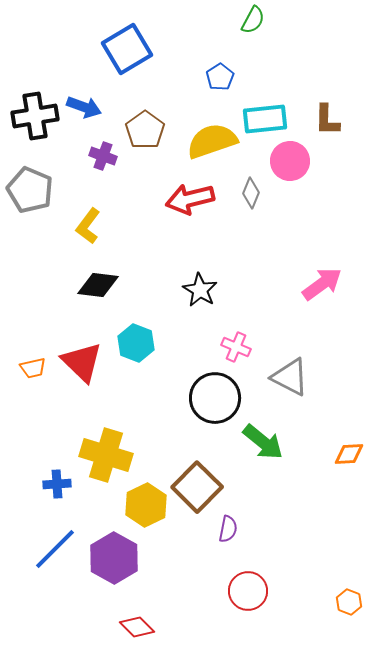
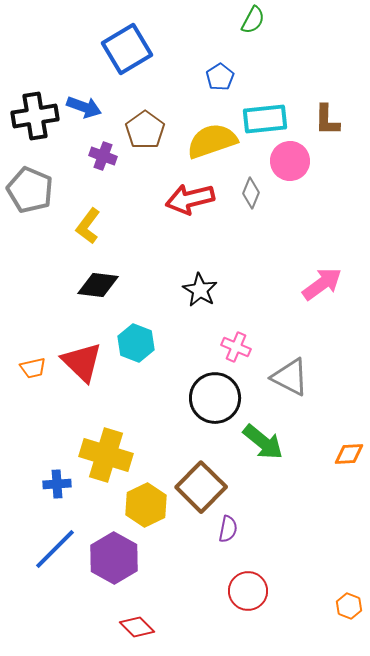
brown square: moved 4 px right
orange hexagon: moved 4 px down
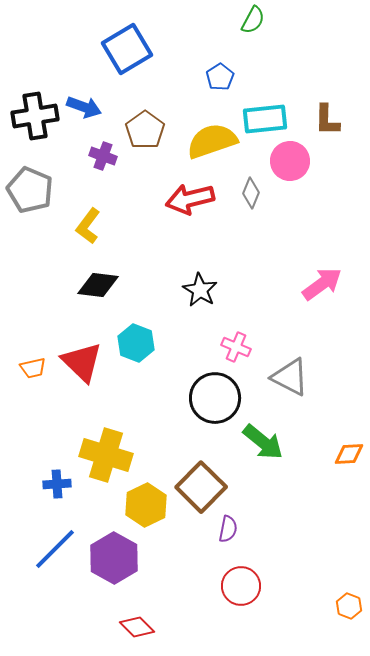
red circle: moved 7 px left, 5 px up
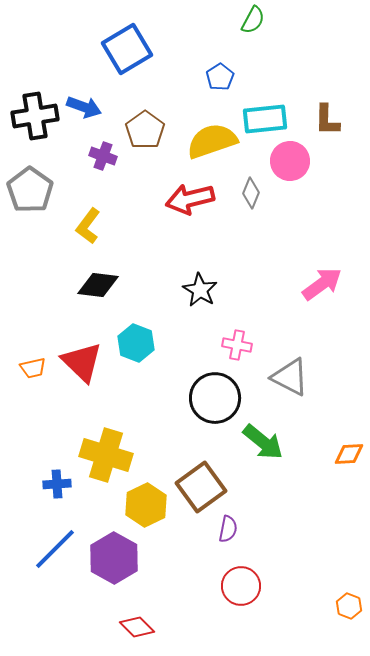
gray pentagon: rotated 12 degrees clockwise
pink cross: moved 1 px right, 2 px up; rotated 12 degrees counterclockwise
brown square: rotated 9 degrees clockwise
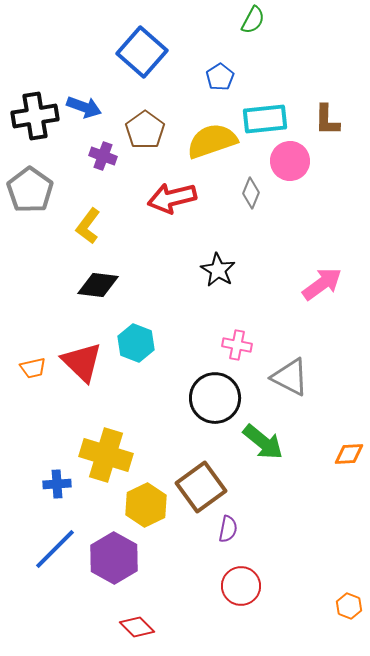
blue square: moved 15 px right, 3 px down; rotated 18 degrees counterclockwise
red arrow: moved 18 px left, 1 px up
black star: moved 18 px right, 20 px up
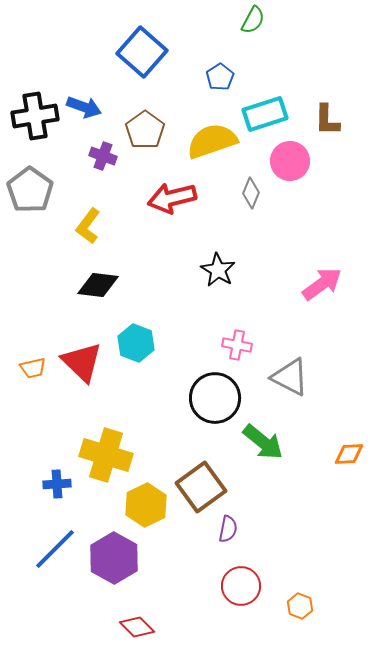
cyan rectangle: moved 5 px up; rotated 12 degrees counterclockwise
orange hexagon: moved 49 px left
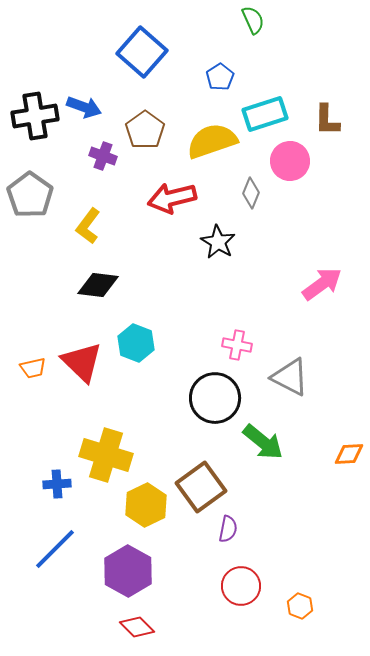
green semicircle: rotated 52 degrees counterclockwise
gray pentagon: moved 5 px down
black star: moved 28 px up
purple hexagon: moved 14 px right, 13 px down
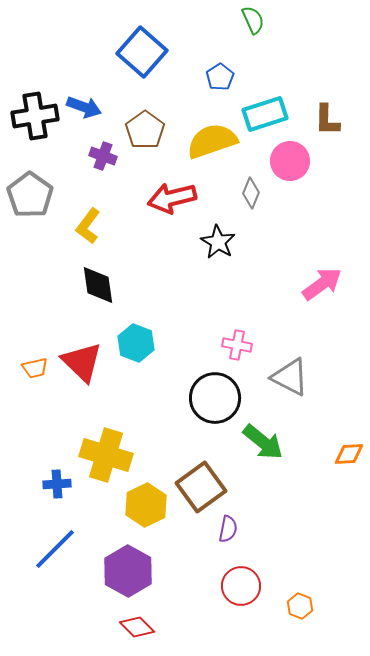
black diamond: rotated 75 degrees clockwise
orange trapezoid: moved 2 px right
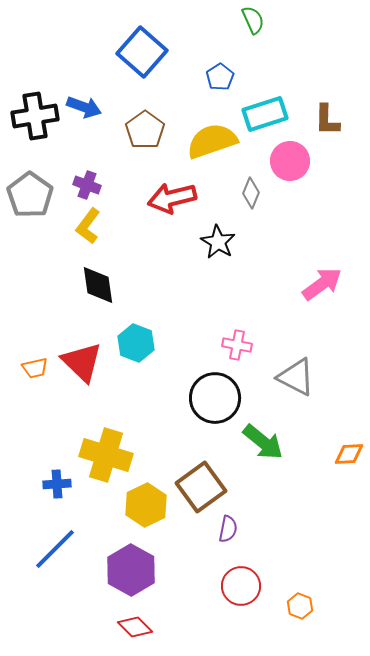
purple cross: moved 16 px left, 29 px down
gray triangle: moved 6 px right
purple hexagon: moved 3 px right, 1 px up
red diamond: moved 2 px left
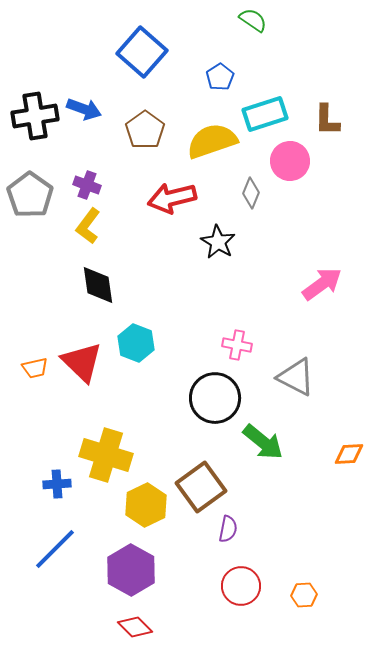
green semicircle: rotated 32 degrees counterclockwise
blue arrow: moved 2 px down
orange hexagon: moved 4 px right, 11 px up; rotated 25 degrees counterclockwise
